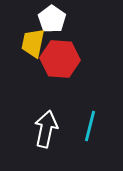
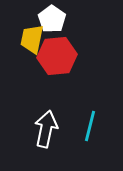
yellow trapezoid: moved 1 px left, 4 px up
red hexagon: moved 3 px left, 3 px up; rotated 9 degrees counterclockwise
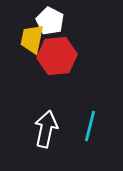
white pentagon: moved 2 px left, 2 px down; rotated 8 degrees counterclockwise
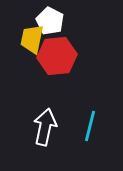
white arrow: moved 1 px left, 2 px up
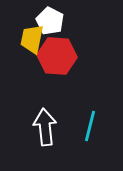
red hexagon: rotated 9 degrees clockwise
white arrow: rotated 18 degrees counterclockwise
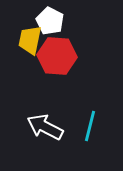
yellow trapezoid: moved 2 px left, 1 px down
white arrow: rotated 57 degrees counterclockwise
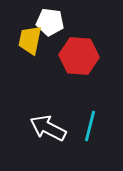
white pentagon: moved 1 px down; rotated 20 degrees counterclockwise
red hexagon: moved 22 px right
white arrow: moved 3 px right, 1 px down
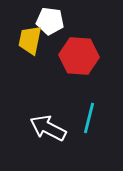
white pentagon: moved 1 px up
cyan line: moved 1 px left, 8 px up
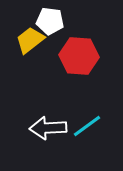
yellow trapezoid: rotated 40 degrees clockwise
cyan line: moved 2 px left, 8 px down; rotated 40 degrees clockwise
white arrow: rotated 30 degrees counterclockwise
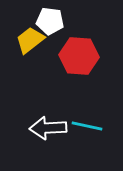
cyan line: rotated 48 degrees clockwise
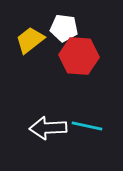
white pentagon: moved 14 px right, 7 px down
